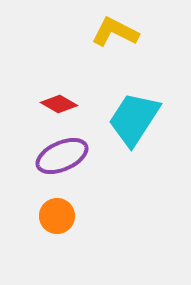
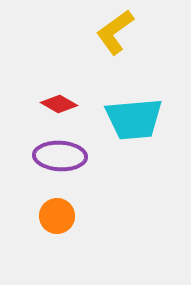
yellow L-shape: rotated 63 degrees counterclockwise
cyan trapezoid: rotated 128 degrees counterclockwise
purple ellipse: moved 2 px left; rotated 27 degrees clockwise
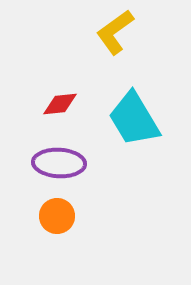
red diamond: moved 1 px right; rotated 36 degrees counterclockwise
cyan trapezoid: rotated 64 degrees clockwise
purple ellipse: moved 1 px left, 7 px down
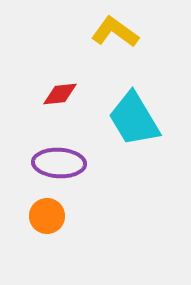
yellow L-shape: rotated 72 degrees clockwise
red diamond: moved 10 px up
orange circle: moved 10 px left
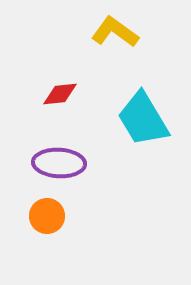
cyan trapezoid: moved 9 px right
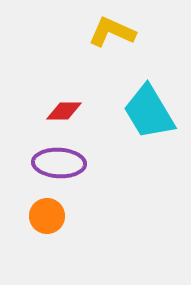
yellow L-shape: moved 3 px left; rotated 12 degrees counterclockwise
red diamond: moved 4 px right, 17 px down; rotated 6 degrees clockwise
cyan trapezoid: moved 6 px right, 7 px up
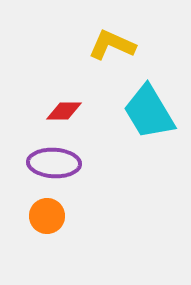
yellow L-shape: moved 13 px down
purple ellipse: moved 5 px left
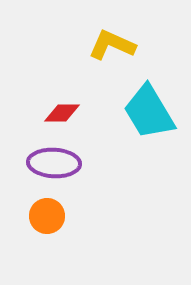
red diamond: moved 2 px left, 2 px down
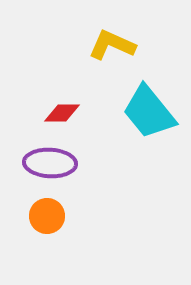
cyan trapezoid: rotated 8 degrees counterclockwise
purple ellipse: moved 4 px left
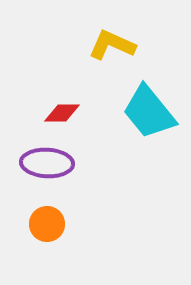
purple ellipse: moved 3 px left
orange circle: moved 8 px down
